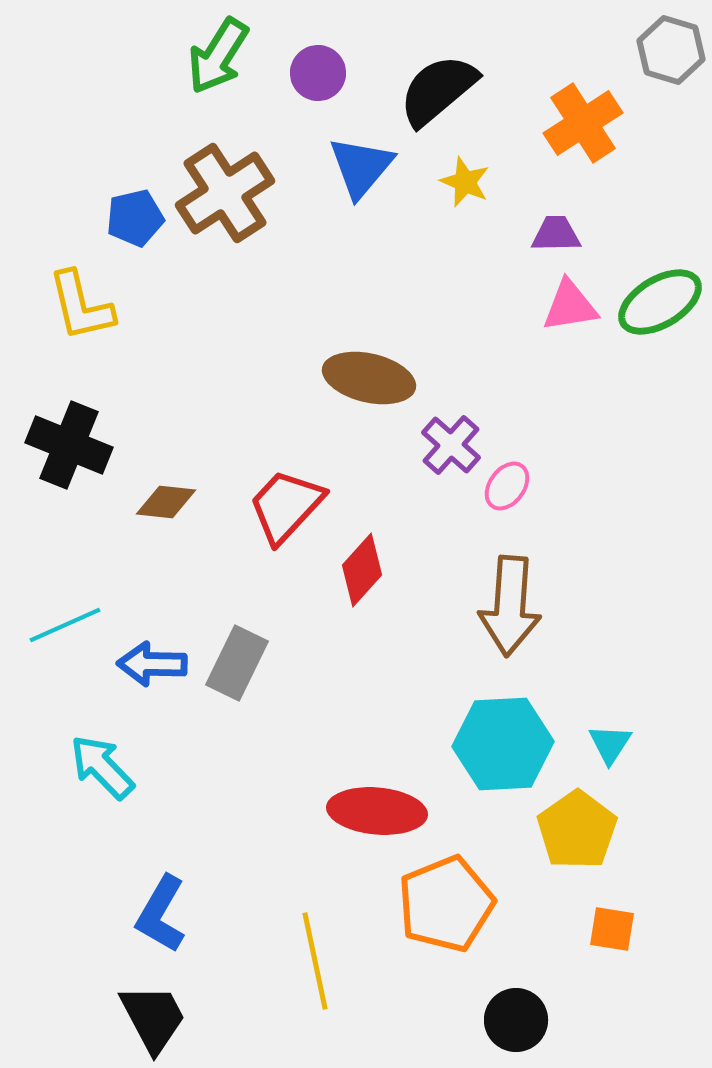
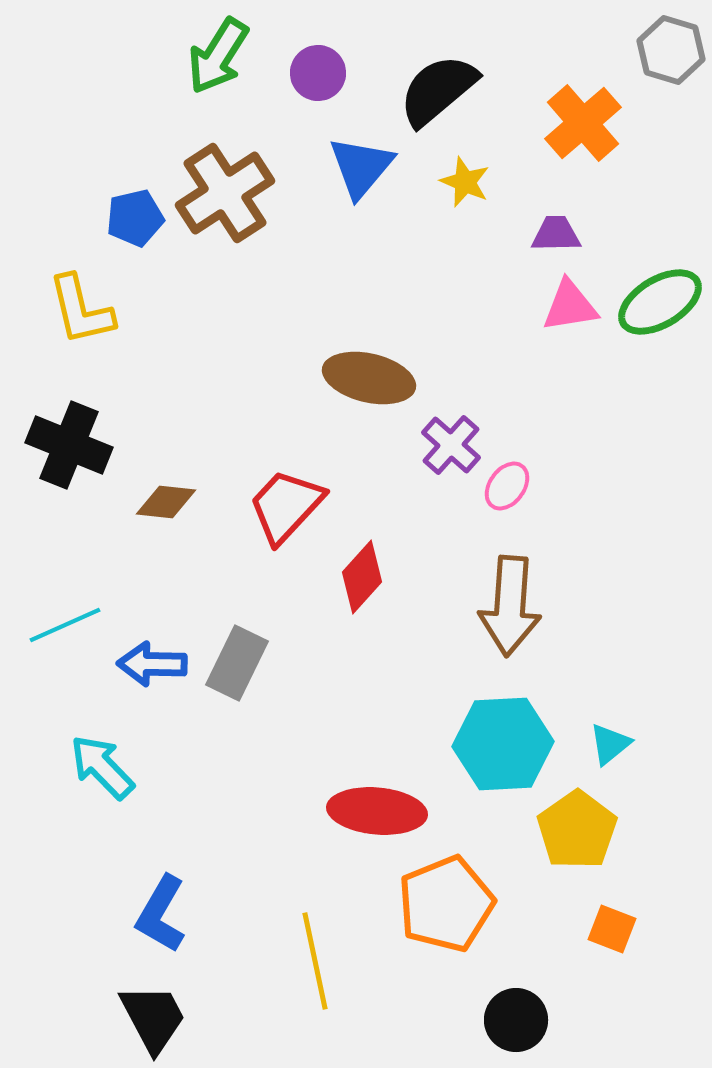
orange cross: rotated 8 degrees counterclockwise
yellow L-shape: moved 4 px down
red diamond: moved 7 px down
cyan triangle: rotated 18 degrees clockwise
orange square: rotated 12 degrees clockwise
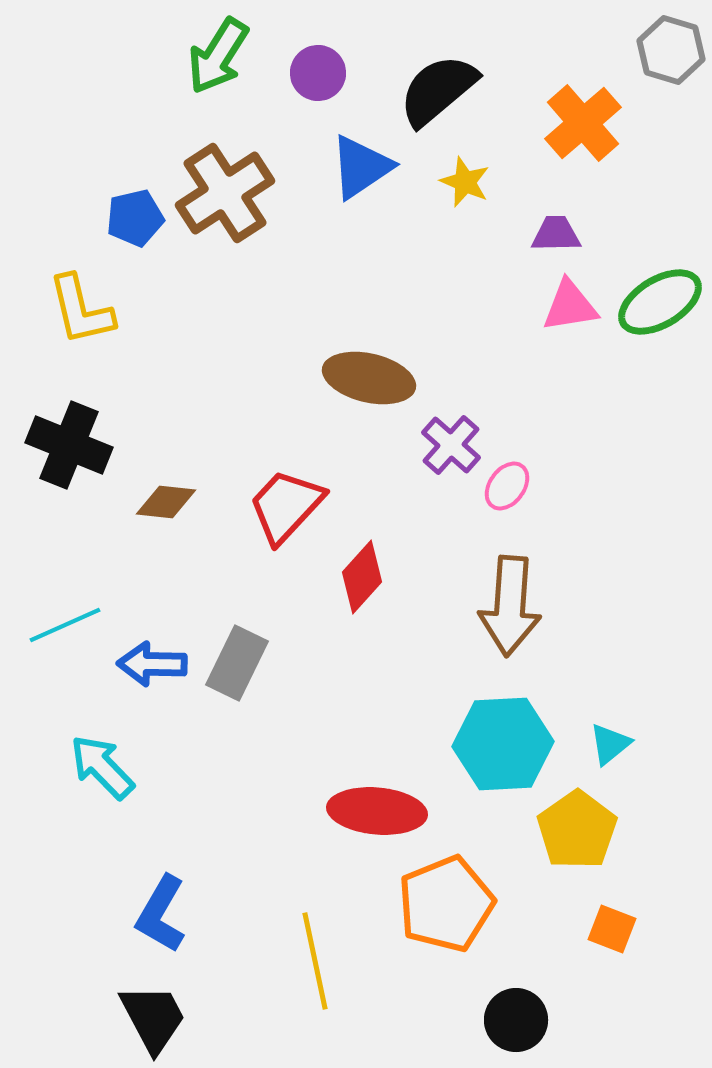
blue triangle: rotated 16 degrees clockwise
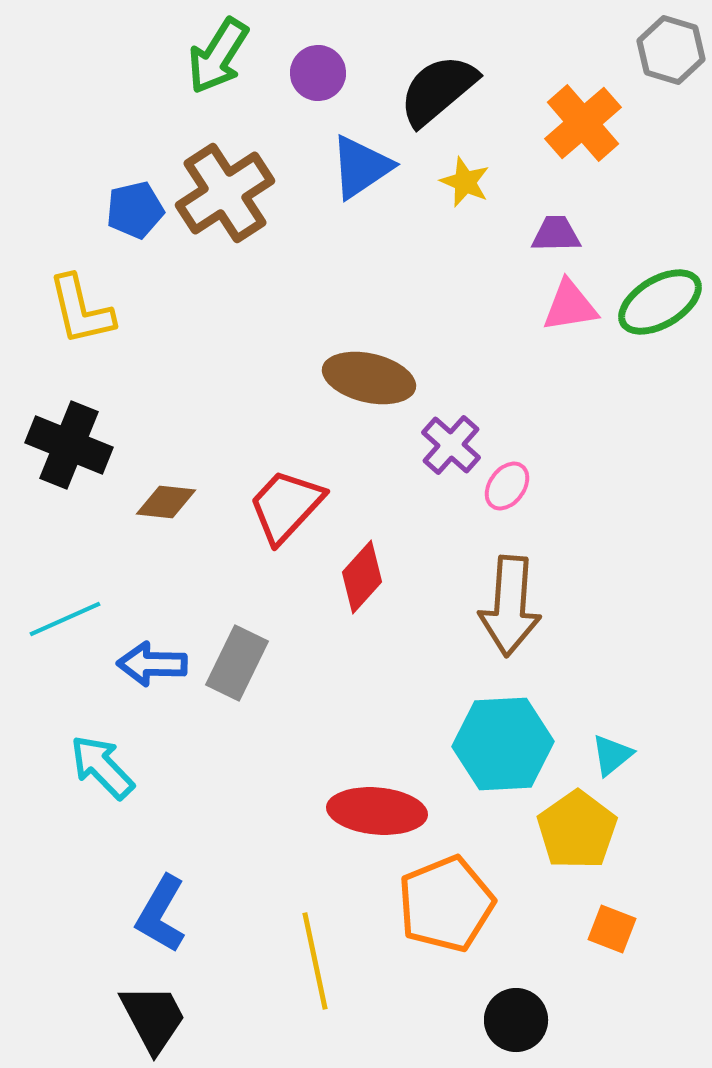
blue pentagon: moved 8 px up
cyan line: moved 6 px up
cyan triangle: moved 2 px right, 11 px down
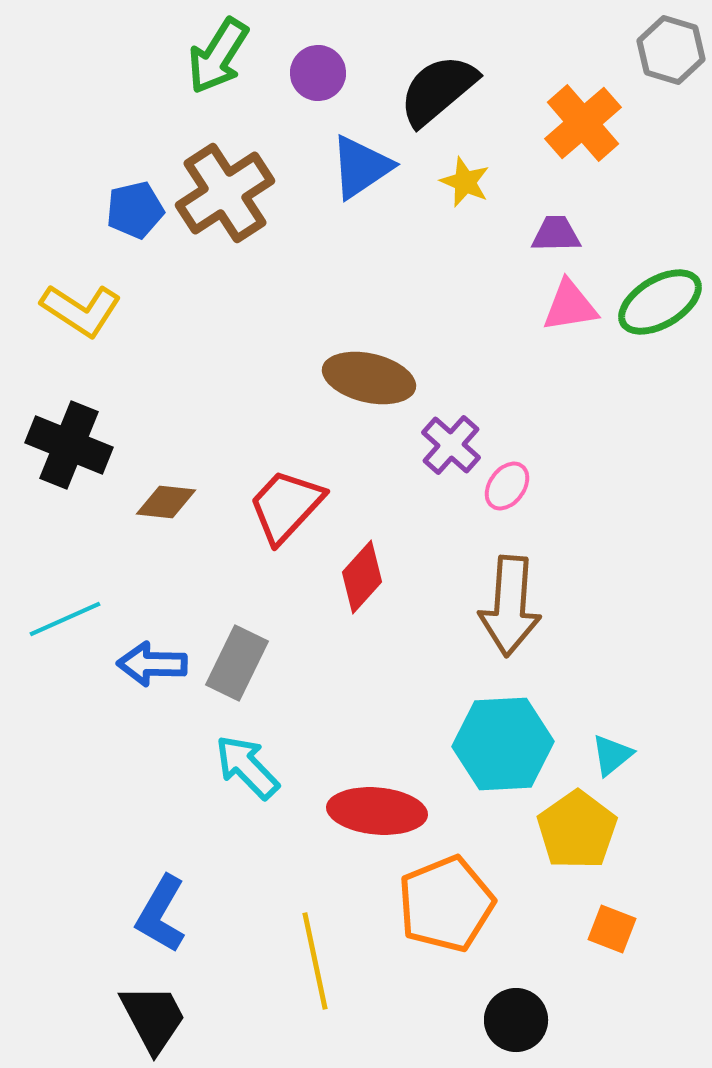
yellow L-shape: rotated 44 degrees counterclockwise
cyan arrow: moved 145 px right
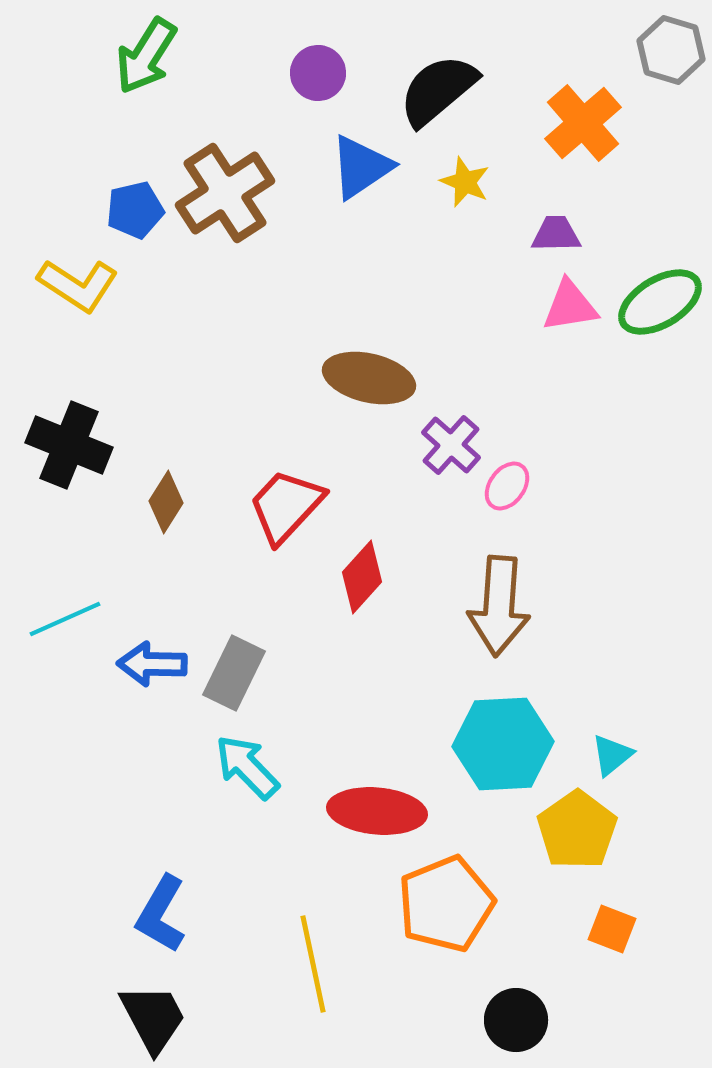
green arrow: moved 72 px left
yellow L-shape: moved 3 px left, 25 px up
brown diamond: rotated 64 degrees counterclockwise
brown arrow: moved 11 px left
gray rectangle: moved 3 px left, 10 px down
yellow line: moved 2 px left, 3 px down
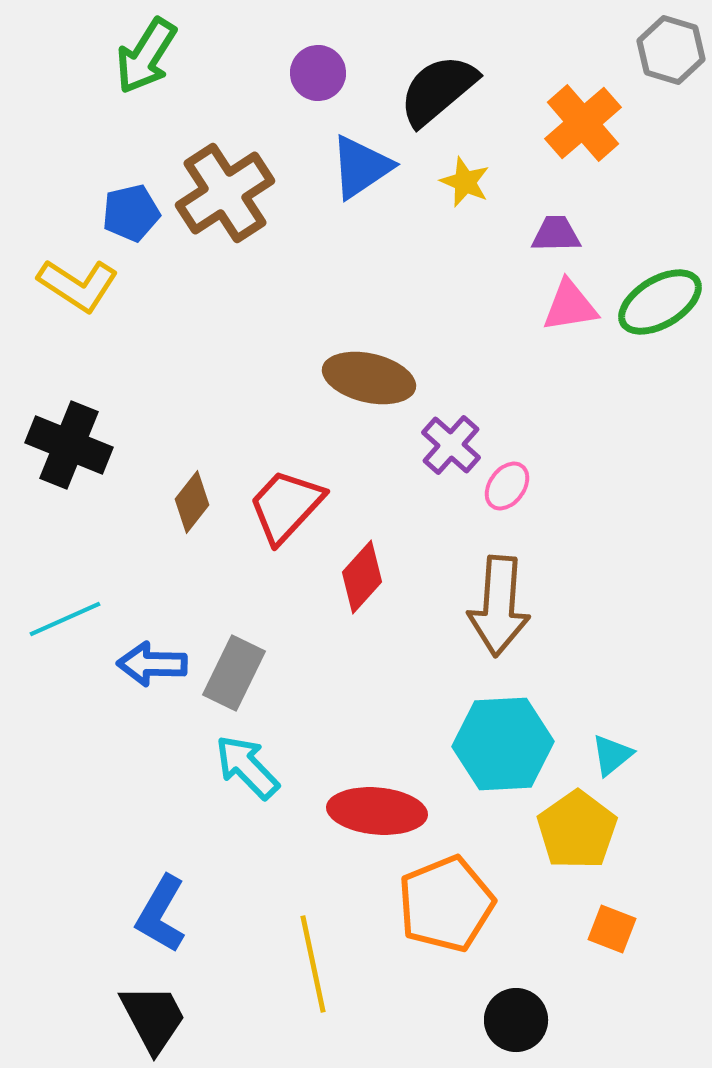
blue pentagon: moved 4 px left, 3 px down
brown diamond: moved 26 px right; rotated 6 degrees clockwise
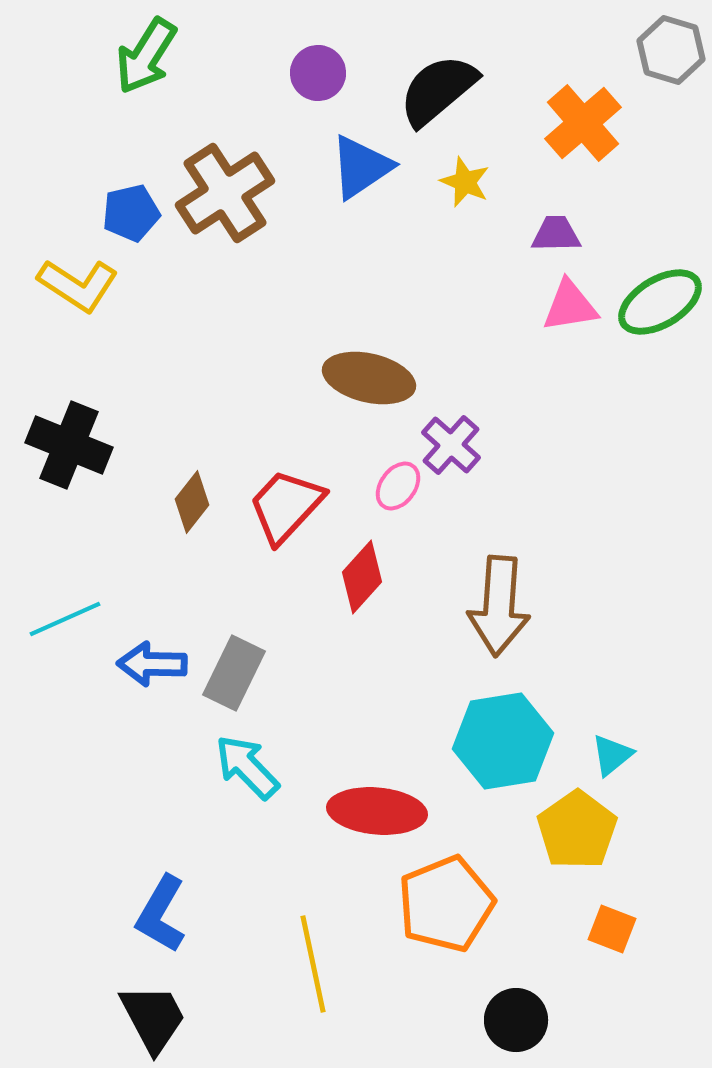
pink ellipse: moved 109 px left
cyan hexagon: moved 3 px up; rotated 6 degrees counterclockwise
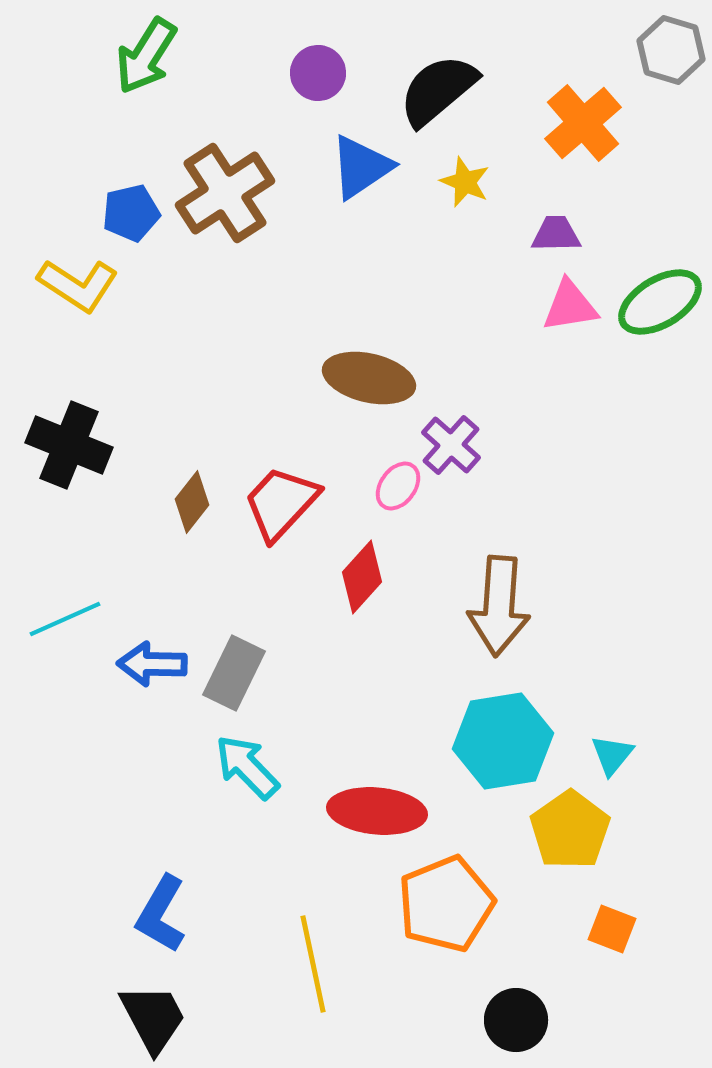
red trapezoid: moved 5 px left, 3 px up
cyan triangle: rotated 12 degrees counterclockwise
yellow pentagon: moved 7 px left
